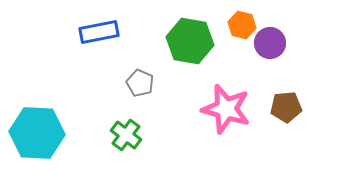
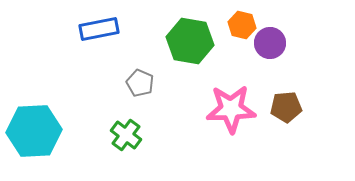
blue rectangle: moved 3 px up
pink star: moved 5 px right; rotated 18 degrees counterclockwise
cyan hexagon: moved 3 px left, 2 px up; rotated 6 degrees counterclockwise
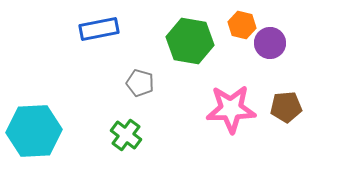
gray pentagon: rotated 8 degrees counterclockwise
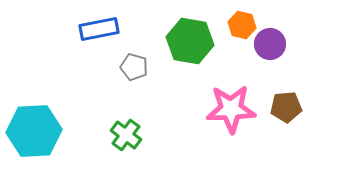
purple circle: moved 1 px down
gray pentagon: moved 6 px left, 16 px up
